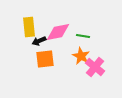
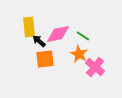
pink diamond: moved 2 px down
green line: rotated 24 degrees clockwise
black arrow: rotated 64 degrees clockwise
orange star: moved 2 px left, 2 px up
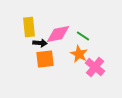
black arrow: moved 1 px right, 2 px down; rotated 144 degrees clockwise
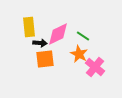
pink diamond: rotated 15 degrees counterclockwise
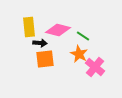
pink diamond: moved 4 px up; rotated 40 degrees clockwise
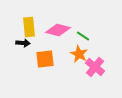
black arrow: moved 17 px left
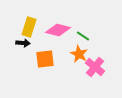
yellow rectangle: rotated 24 degrees clockwise
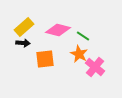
yellow rectangle: moved 5 px left; rotated 30 degrees clockwise
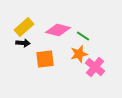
orange star: rotated 30 degrees clockwise
